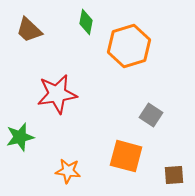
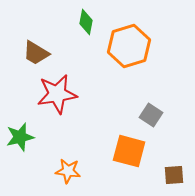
brown trapezoid: moved 7 px right, 23 px down; rotated 12 degrees counterclockwise
orange square: moved 3 px right, 5 px up
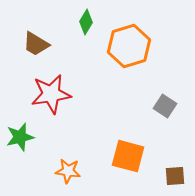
green diamond: rotated 20 degrees clockwise
brown trapezoid: moved 9 px up
red star: moved 6 px left
gray square: moved 14 px right, 9 px up
orange square: moved 1 px left, 5 px down
brown square: moved 1 px right, 1 px down
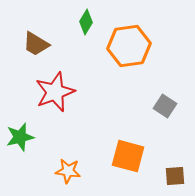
orange hexagon: rotated 9 degrees clockwise
red star: moved 4 px right, 2 px up; rotated 12 degrees counterclockwise
